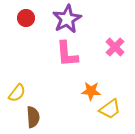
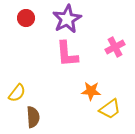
pink cross: rotated 18 degrees clockwise
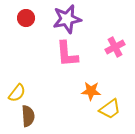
purple star: rotated 16 degrees clockwise
brown semicircle: moved 5 px left, 1 px up
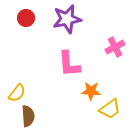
pink L-shape: moved 2 px right, 10 px down
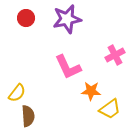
pink cross: moved 8 px down
pink L-shape: moved 1 px left, 3 px down; rotated 20 degrees counterclockwise
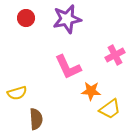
yellow semicircle: rotated 36 degrees clockwise
brown semicircle: moved 8 px right, 3 px down
